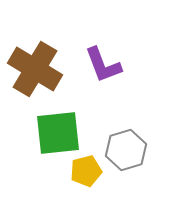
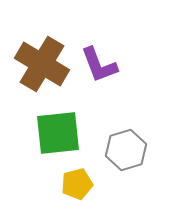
purple L-shape: moved 4 px left
brown cross: moved 7 px right, 5 px up
yellow pentagon: moved 9 px left, 13 px down
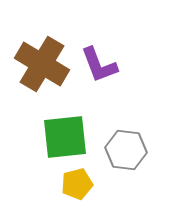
green square: moved 7 px right, 4 px down
gray hexagon: rotated 24 degrees clockwise
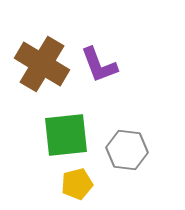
green square: moved 1 px right, 2 px up
gray hexagon: moved 1 px right
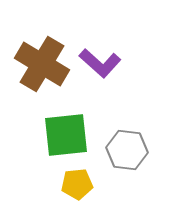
purple L-shape: moved 1 px right, 2 px up; rotated 27 degrees counterclockwise
yellow pentagon: rotated 8 degrees clockwise
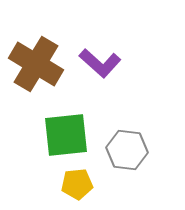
brown cross: moved 6 px left
